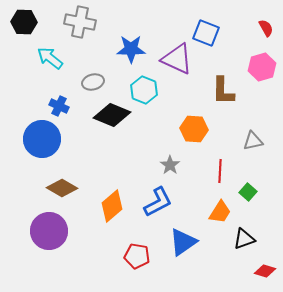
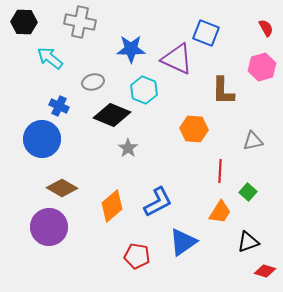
gray star: moved 42 px left, 17 px up
purple circle: moved 4 px up
black triangle: moved 4 px right, 3 px down
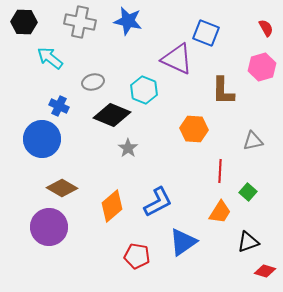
blue star: moved 3 px left, 28 px up; rotated 12 degrees clockwise
